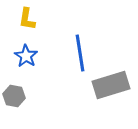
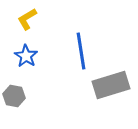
yellow L-shape: rotated 50 degrees clockwise
blue line: moved 1 px right, 2 px up
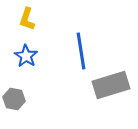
yellow L-shape: rotated 40 degrees counterclockwise
gray hexagon: moved 3 px down
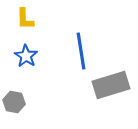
yellow L-shape: moved 2 px left; rotated 20 degrees counterclockwise
gray hexagon: moved 3 px down
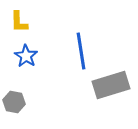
yellow L-shape: moved 6 px left, 3 px down
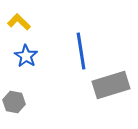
yellow L-shape: rotated 135 degrees clockwise
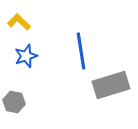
blue star: rotated 20 degrees clockwise
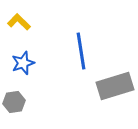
blue star: moved 3 px left, 7 px down
gray rectangle: moved 4 px right, 1 px down
gray hexagon: rotated 20 degrees counterclockwise
